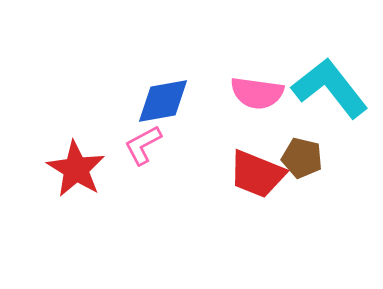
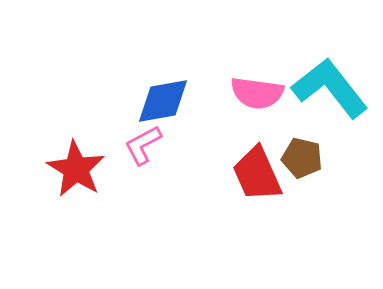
red trapezoid: rotated 44 degrees clockwise
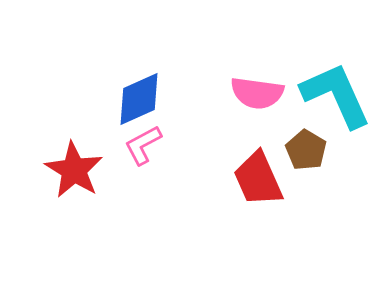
cyan L-shape: moved 6 px right, 7 px down; rotated 14 degrees clockwise
blue diamond: moved 24 px left, 2 px up; rotated 14 degrees counterclockwise
brown pentagon: moved 4 px right, 8 px up; rotated 18 degrees clockwise
red star: moved 2 px left, 1 px down
red trapezoid: moved 1 px right, 5 px down
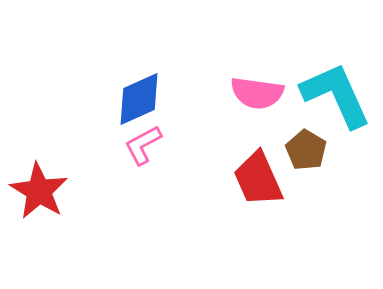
red star: moved 35 px left, 21 px down
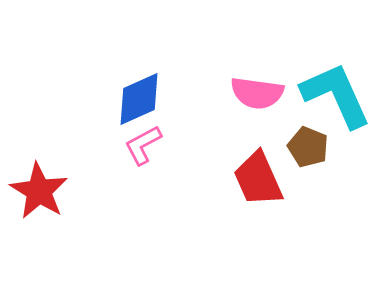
brown pentagon: moved 2 px right, 3 px up; rotated 9 degrees counterclockwise
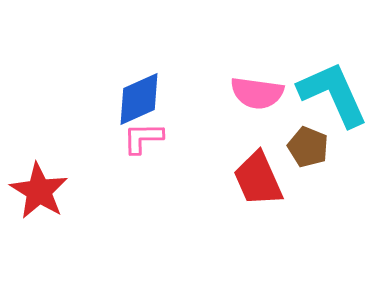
cyan L-shape: moved 3 px left, 1 px up
pink L-shape: moved 7 px up; rotated 27 degrees clockwise
